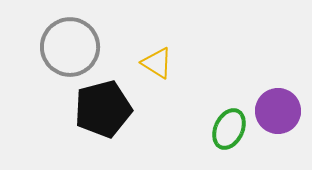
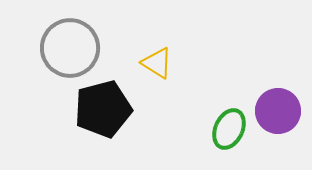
gray circle: moved 1 px down
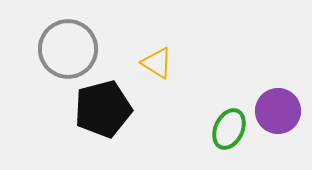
gray circle: moved 2 px left, 1 px down
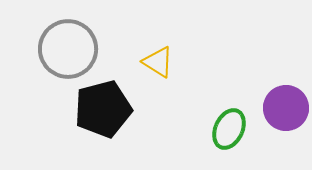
yellow triangle: moved 1 px right, 1 px up
purple circle: moved 8 px right, 3 px up
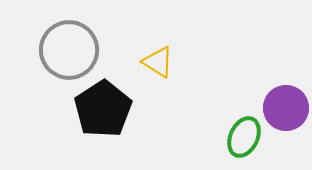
gray circle: moved 1 px right, 1 px down
black pentagon: rotated 18 degrees counterclockwise
green ellipse: moved 15 px right, 8 px down
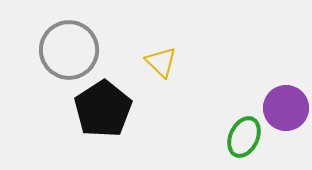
yellow triangle: moved 3 px right; rotated 12 degrees clockwise
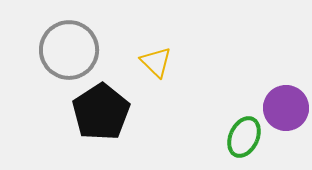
yellow triangle: moved 5 px left
black pentagon: moved 2 px left, 3 px down
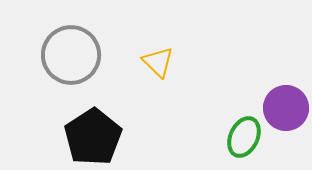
gray circle: moved 2 px right, 5 px down
yellow triangle: moved 2 px right
black pentagon: moved 8 px left, 25 px down
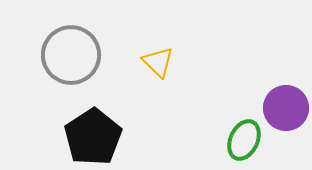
green ellipse: moved 3 px down
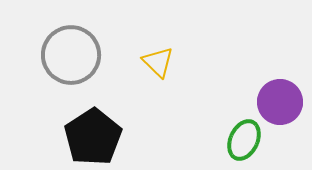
purple circle: moved 6 px left, 6 px up
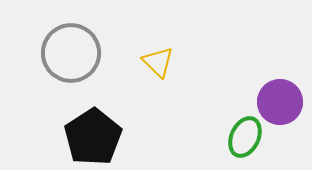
gray circle: moved 2 px up
green ellipse: moved 1 px right, 3 px up
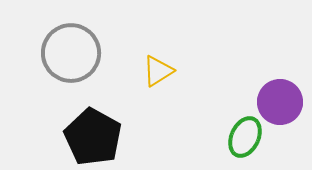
yellow triangle: moved 9 px down; rotated 44 degrees clockwise
black pentagon: rotated 10 degrees counterclockwise
